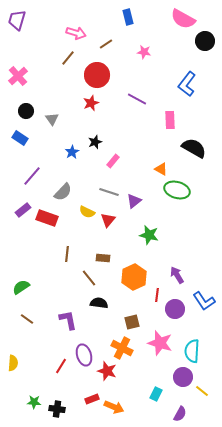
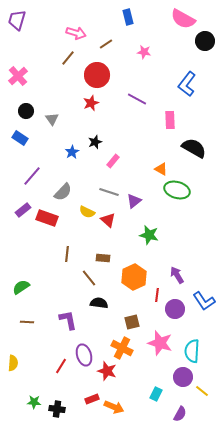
red triangle at (108, 220): rotated 28 degrees counterclockwise
brown line at (27, 319): moved 3 px down; rotated 32 degrees counterclockwise
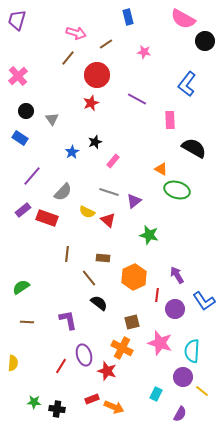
black semicircle at (99, 303): rotated 30 degrees clockwise
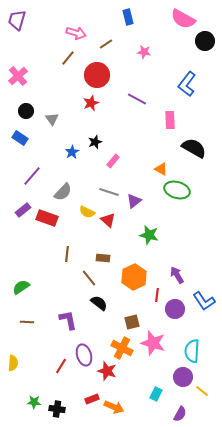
pink star at (160, 343): moved 7 px left
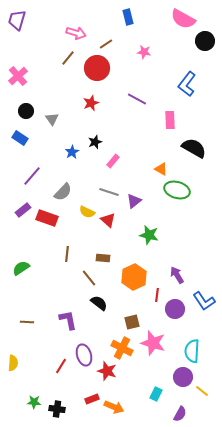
red circle at (97, 75): moved 7 px up
green semicircle at (21, 287): moved 19 px up
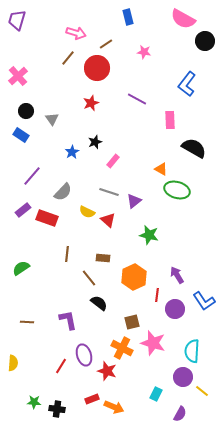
blue rectangle at (20, 138): moved 1 px right, 3 px up
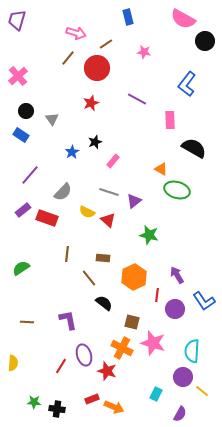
purple line at (32, 176): moved 2 px left, 1 px up
black semicircle at (99, 303): moved 5 px right
brown square at (132, 322): rotated 28 degrees clockwise
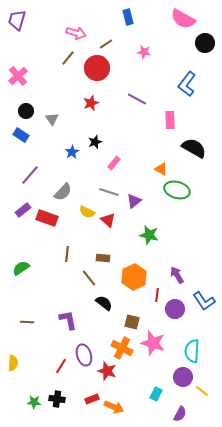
black circle at (205, 41): moved 2 px down
pink rectangle at (113, 161): moved 1 px right, 2 px down
black cross at (57, 409): moved 10 px up
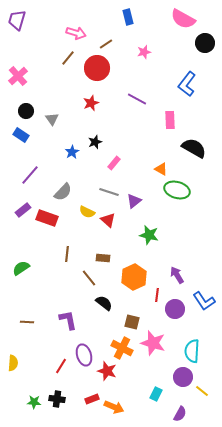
pink star at (144, 52): rotated 24 degrees counterclockwise
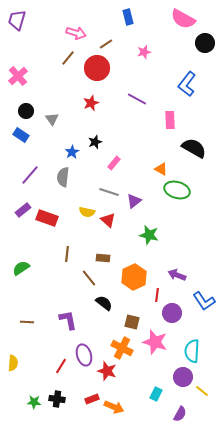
gray semicircle at (63, 192): moved 15 px up; rotated 144 degrees clockwise
yellow semicircle at (87, 212): rotated 14 degrees counterclockwise
purple arrow at (177, 275): rotated 36 degrees counterclockwise
purple circle at (175, 309): moved 3 px left, 4 px down
pink star at (153, 343): moved 2 px right, 1 px up
